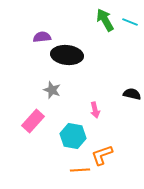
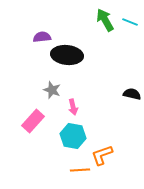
pink arrow: moved 22 px left, 3 px up
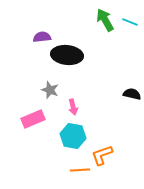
gray star: moved 2 px left
pink rectangle: moved 2 px up; rotated 25 degrees clockwise
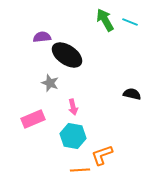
black ellipse: rotated 28 degrees clockwise
gray star: moved 7 px up
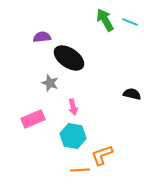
black ellipse: moved 2 px right, 3 px down
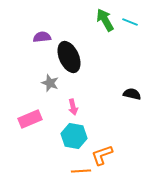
black ellipse: moved 1 px up; rotated 32 degrees clockwise
pink rectangle: moved 3 px left
cyan hexagon: moved 1 px right
orange line: moved 1 px right, 1 px down
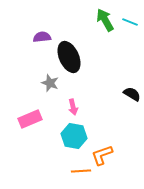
black semicircle: rotated 18 degrees clockwise
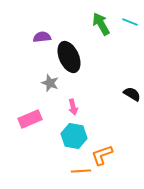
green arrow: moved 4 px left, 4 px down
